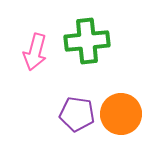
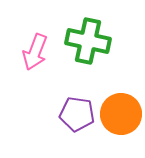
green cross: moved 1 px right; rotated 18 degrees clockwise
pink arrow: rotated 6 degrees clockwise
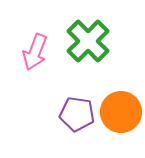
green cross: rotated 33 degrees clockwise
orange circle: moved 2 px up
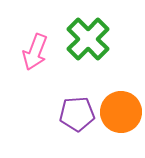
green cross: moved 2 px up
purple pentagon: rotated 12 degrees counterclockwise
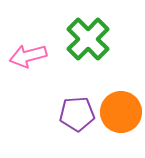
pink arrow: moved 7 px left, 4 px down; rotated 54 degrees clockwise
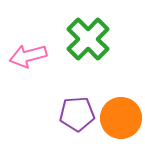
orange circle: moved 6 px down
